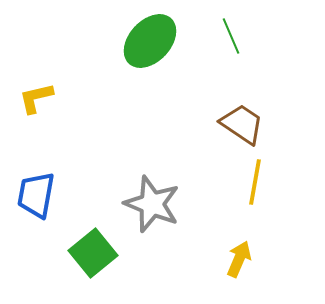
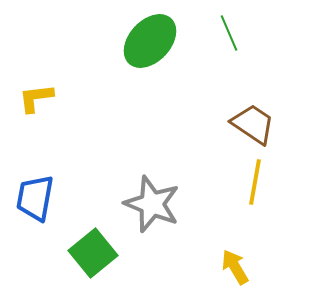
green line: moved 2 px left, 3 px up
yellow L-shape: rotated 6 degrees clockwise
brown trapezoid: moved 11 px right
blue trapezoid: moved 1 px left, 3 px down
yellow arrow: moved 4 px left, 8 px down; rotated 54 degrees counterclockwise
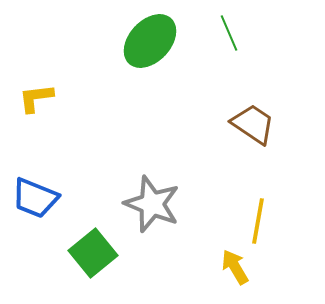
yellow line: moved 3 px right, 39 px down
blue trapezoid: rotated 78 degrees counterclockwise
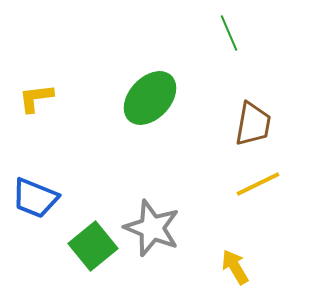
green ellipse: moved 57 px down
brown trapezoid: rotated 66 degrees clockwise
gray star: moved 24 px down
yellow line: moved 37 px up; rotated 54 degrees clockwise
green square: moved 7 px up
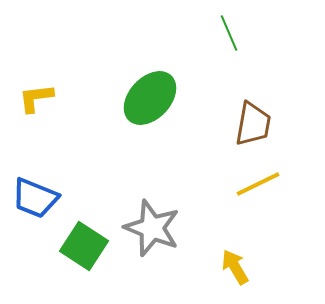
green square: moved 9 px left; rotated 18 degrees counterclockwise
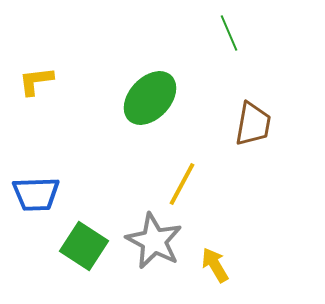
yellow L-shape: moved 17 px up
yellow line: moved 76 px left; rotated 36 degrees counterclockwise
blue trapezoid: moved 1 px right, 4 px up; rotated 24 degrees counterclockwise
gray star: moved 2 px right, 13 px down; rotated 6 degrees clockwise
yellow arrow: moved 20 px left, 2 px up
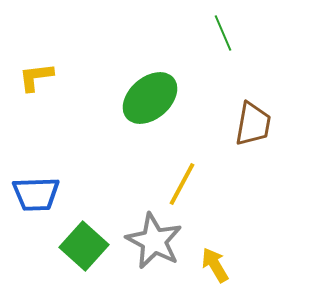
green line: moved 6 px left
yellow L-shape: moved 4 px up
green ellipse: rotated 6 degrees clockwise
green square: rotated 9 degrees clockwise
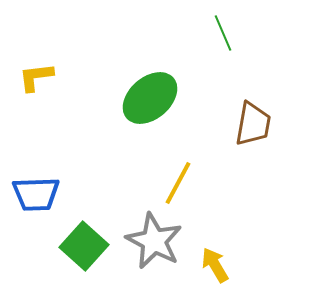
yellow line: moved 4 px left, 1 px up
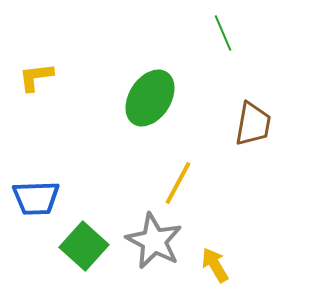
green ellipse: rotated 16 degrees counterclockwise
blue trapezoid: moved 4 px down
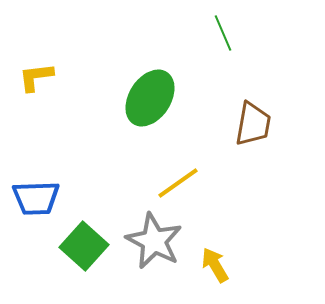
yellow line: rotated 27 degrees clockwise
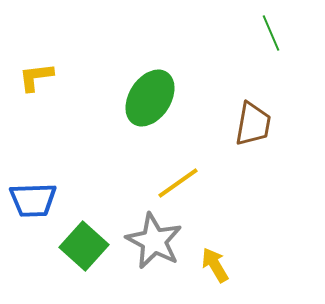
green line: moved 48 px right
blue trapezoid: moved 3 px left, 2 px down
